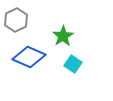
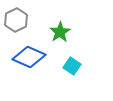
green star: moved 3 px left, 4 px up
cyan square: moved 1 px left, 2 px down
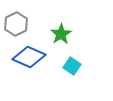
gray hexagon: moved 4 px down
green star: moved 1 px right, 2 px down
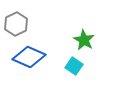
green star: moved 23 px right, 6 px down; rotated 10 degrees counterclockwise
cyan square: moved 2 px right
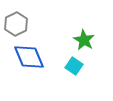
blue diamond: rotated 44 degrees clockwise
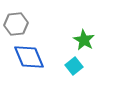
gray hexagon: rotated 20 degrees clockwise
cyan square: rotated 18 degrees clockwise
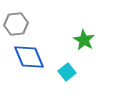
cyan square: moved 7 px left, 6 px down
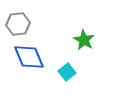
gray hexagon: moved 2 px right
